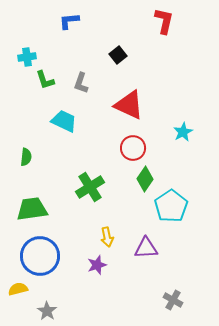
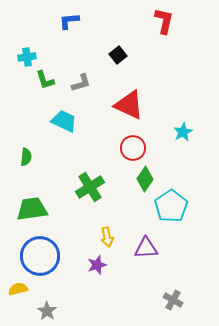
gray L-shape: rotated 125 degrees counterclockwise
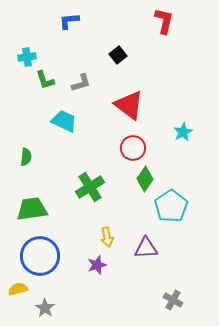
red triangle: rotated 12 degrees clockwise
gray star: moved 2 px left, 3 px up
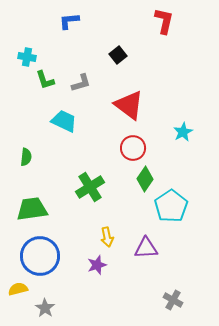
cyan cross: rotated 18 degrees clockwise
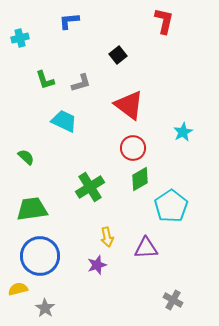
cyan cross: moved 7 px left, 19 px up; rotated 24 degrees counterclockwise
green semicircle: rotated 54 degrees counterclockwise
green diamond: moved 5 px left; rotated 25 degrees clockwise
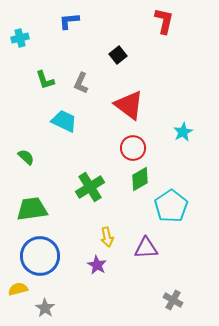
gray L-shape: rotated 130 degrees clockwise
purple star: rotated 24 degrees counterclockwise
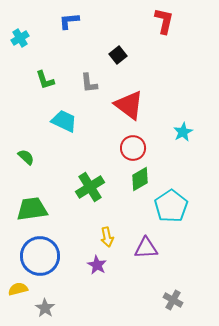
cyan cross: rotated 18 degrees counterclockwise
gray L-shape: moved 8 px right; rotated 30 degrees counterclockwise
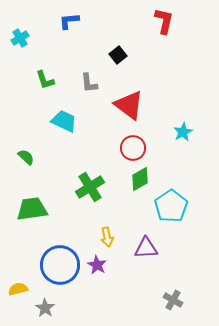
blue circle: moved 20 px right, 9 px down
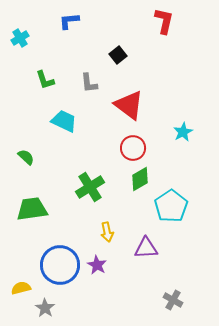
yellow arrow: moved 5 px up
yellow semicircle: moved 3 px right, 1 px up
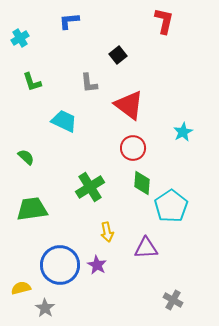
green L-shape: moved 13 px left, 2 px down
green diamond: moved 2 px right, 4 px down; rotated 55 degrees counterclockwise
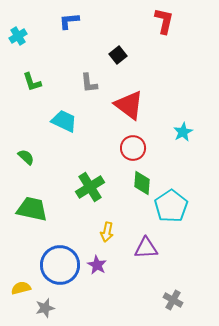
cyan cross: moved 2 px left, 2 px up
green trapezoid: rotated 20 degrees clockwise
yellow arrow: rotated 24 degrees clockwise
gray star: rotated 24 degrees clockwise
